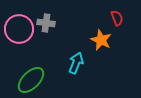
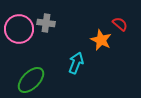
red semicircle: moved 3 px right, 6 px down; rotated 28 degrees counterclockwise
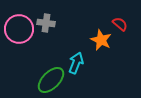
green ellipse: moved 20 px right
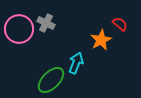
gray cross: rotated 18 degrees clockwise
orange star: rotated 20 degrees clockwise
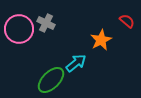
red semicircle: moved 7 px right, 3 px up
cyan arrow: rotated 30 degrees clockwise
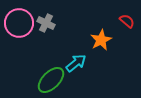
pink circle: moved 6 px up
